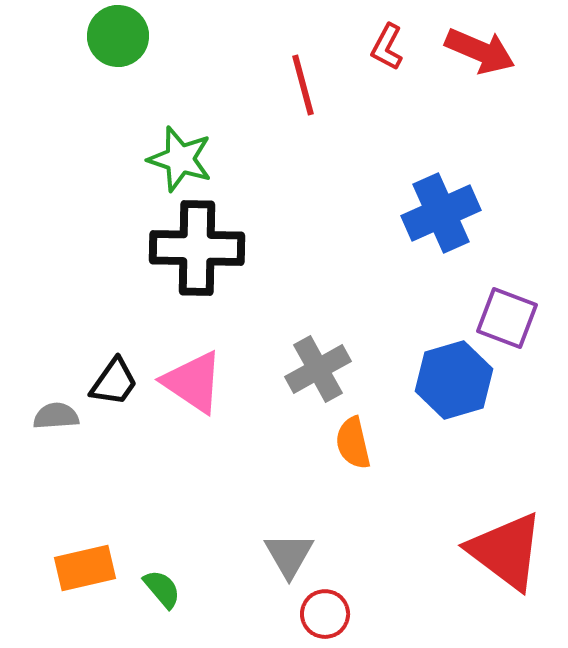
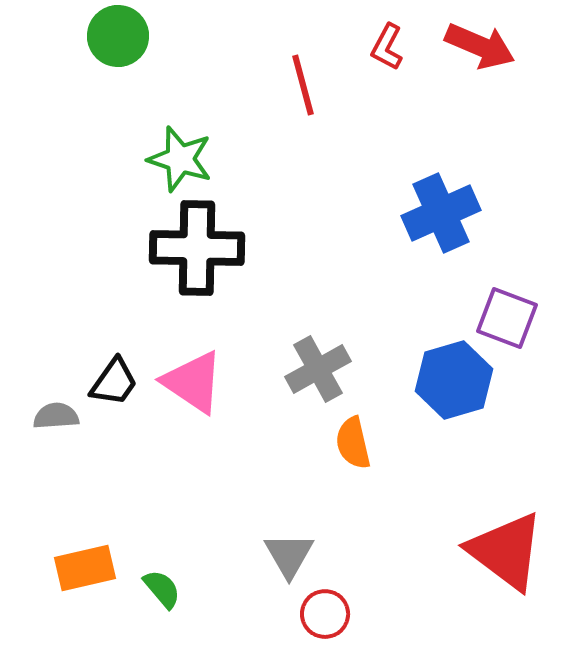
red arrow: moved 5 px up
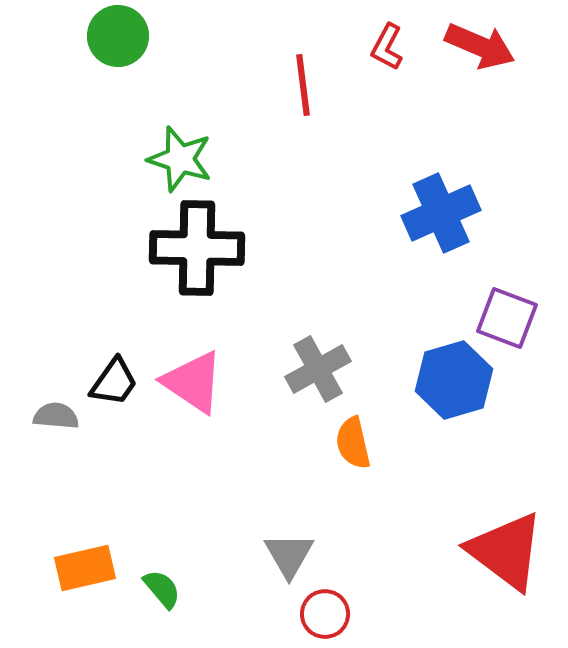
red line: rotated 8 degrees clockwise
gray semicircle: rotated 9 degrees clockwise
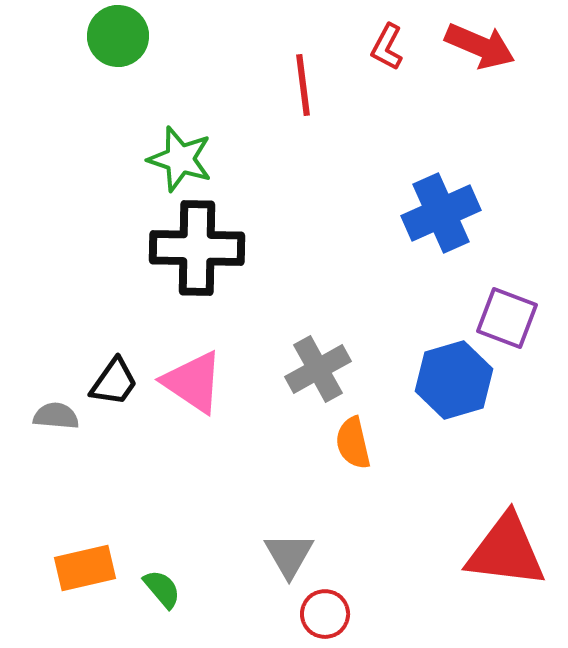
red triangle: rotated 30 degrees counterclockwise
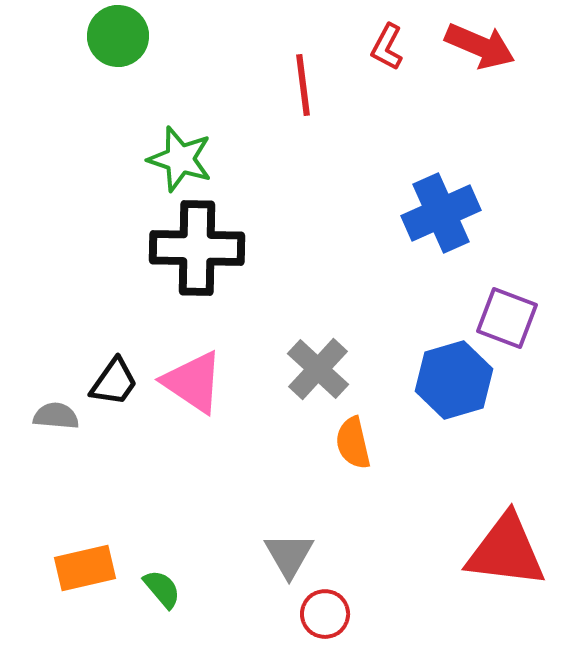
gray cross: rotated 18 degrees counterclockwise
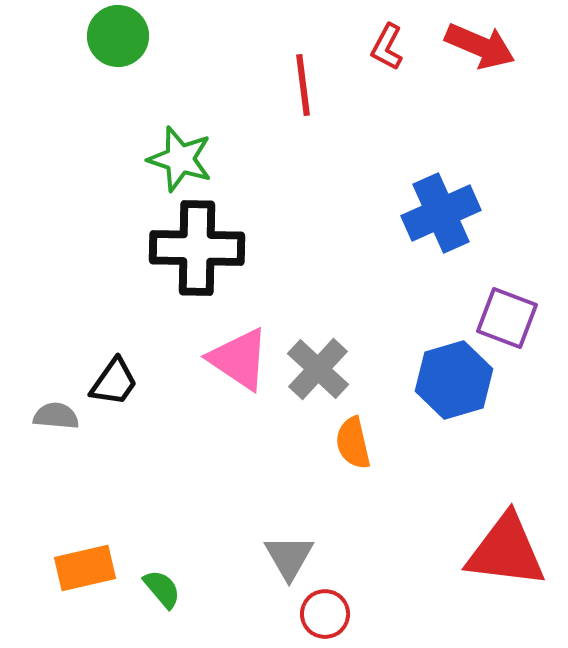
pink triangle: moved 46 px right, 23 px up
gray triangle: moved 2 px down
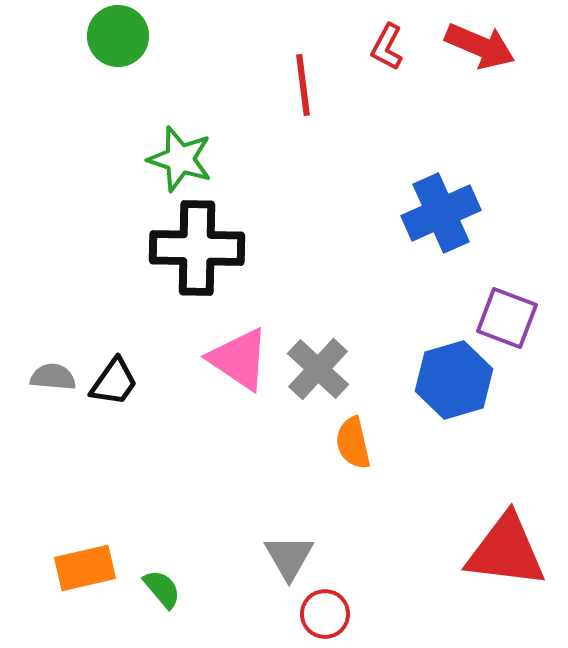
gray semicircle: moved 3 px left, 39 px up
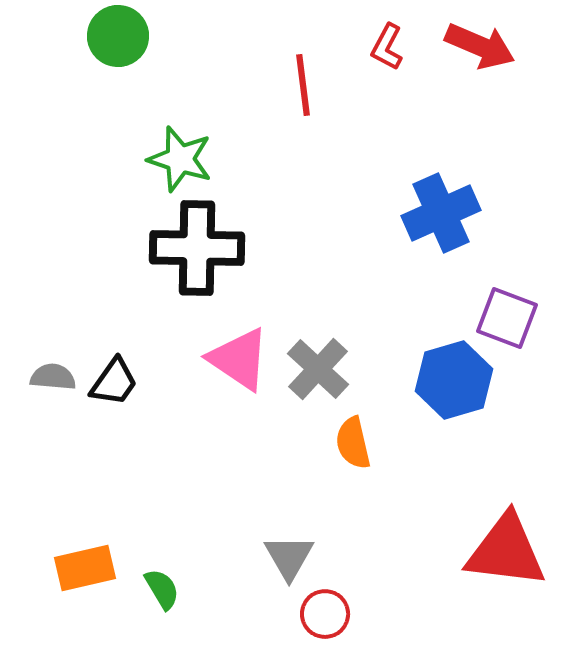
green semicircle: rotated 9 degrees clockwise
